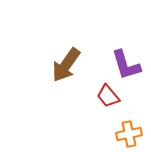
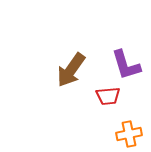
brown arrow: moved 5 px right, 5 px down
red trapezoid: rotated 55 degrees counterclockwise
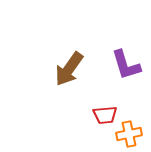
brown arrow: moved 2 px left, 1 px up
red trapezoid: moved 3 px left, 19 px down
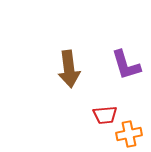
brown arrow: rotated 42 degrees counterclockwise
